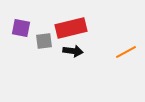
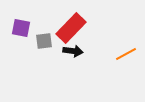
red rectangle: rotated 32 degrees counterclockwise
orange line: moved 2 px down
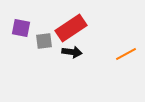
red rectangle: rotated 12 degrees clockwise
black arrow: moved 1 px left, 1 px down
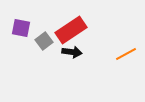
red rectangle: moved 2 px down
gray square: rotated 30 degrees counterclockwise
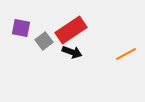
black arrow: rotated 12 degrees clockwise
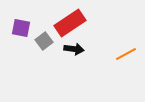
red rectangle: moved 1 px left, 7 px up
black arrow: moved 2 px right, 3 px up; rotated 12 degrees counterclockwise
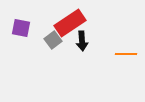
gray square: moved 9 px right, 1 px up
black arrow: moved 8 px right, 8 px up; rotated 78 degrees clockwise
orange line: rotated 30 degrees clockwise
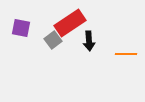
black arrow: moved 7 px right
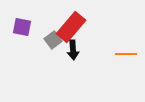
red rectangle: moved 1 px right, 4 px down; rotated 16 degrees counterclockwise
purple square: moved 1 px right, 1 px up
black arrow: moved 16 px left, 9 px down
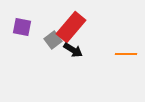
black arrow: rotated 54 degrees counterclockwise
